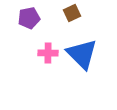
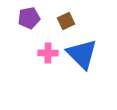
brown square: moved 6 px left, 8 px down
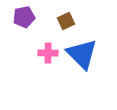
purple pentagon: moved 5 px left, 1 px up
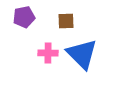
brown square: rotated 24 degrees clockwise
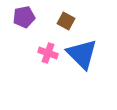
brown square: rotated 30 degrees clockwise
pink cross: rotated 18 degrees clockwise
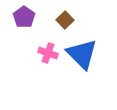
purple pentagon: rotated 25 degrees counterclockwise
brown square: moved 1 px left, 1 px up; rotated 18 degrees clockwise
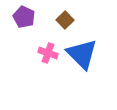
purple pentagon: rotated 10 degrees counterclockwise
